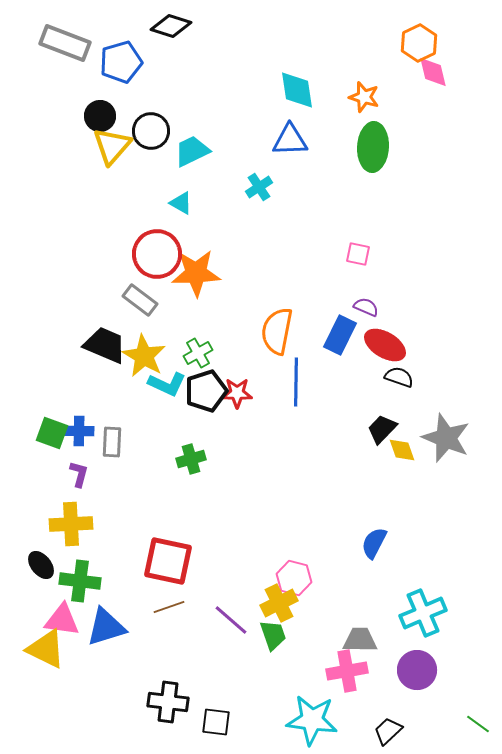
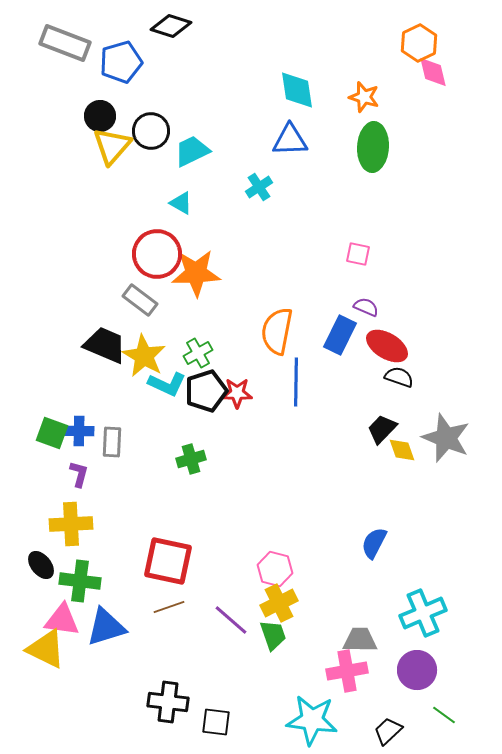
red ellipse at (385, 345): moved 2 px right, 1 px down
pink hexagon at (294, 578): moved 19 px left, 9 px up
green line at (478, 724): moved 34 px left, 9 px up
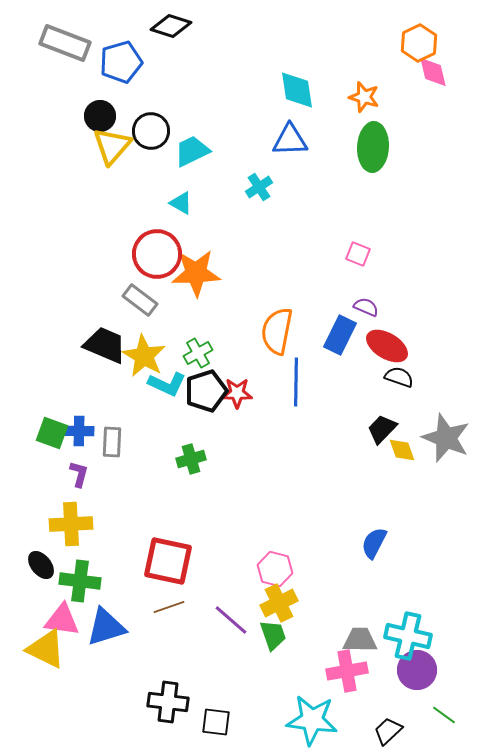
pink square at (358, 254): rotated 10 degrees clockwise
cyan cross at (423, 613): moved 15 px left, 23 px down; rotated 36 degrees clockwise
